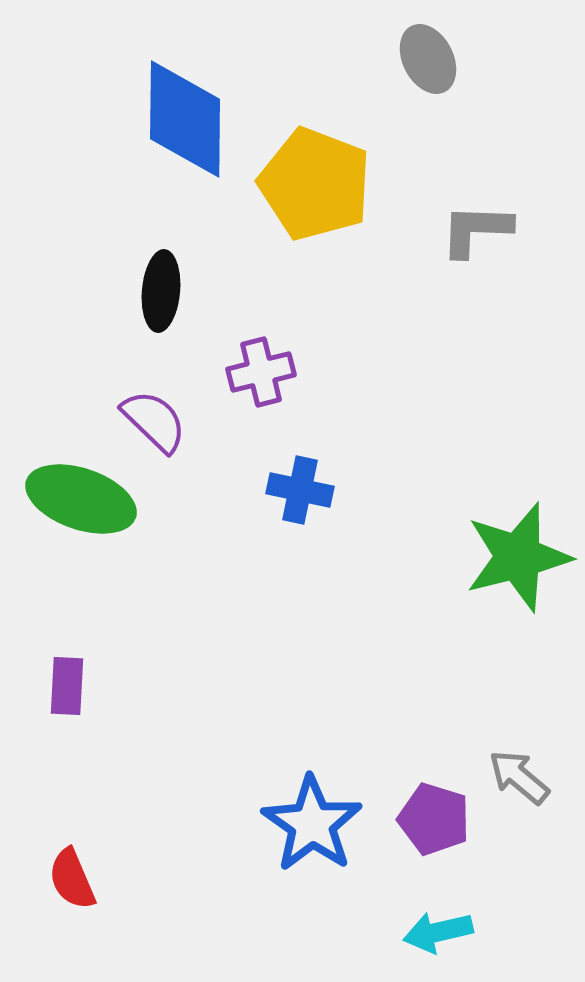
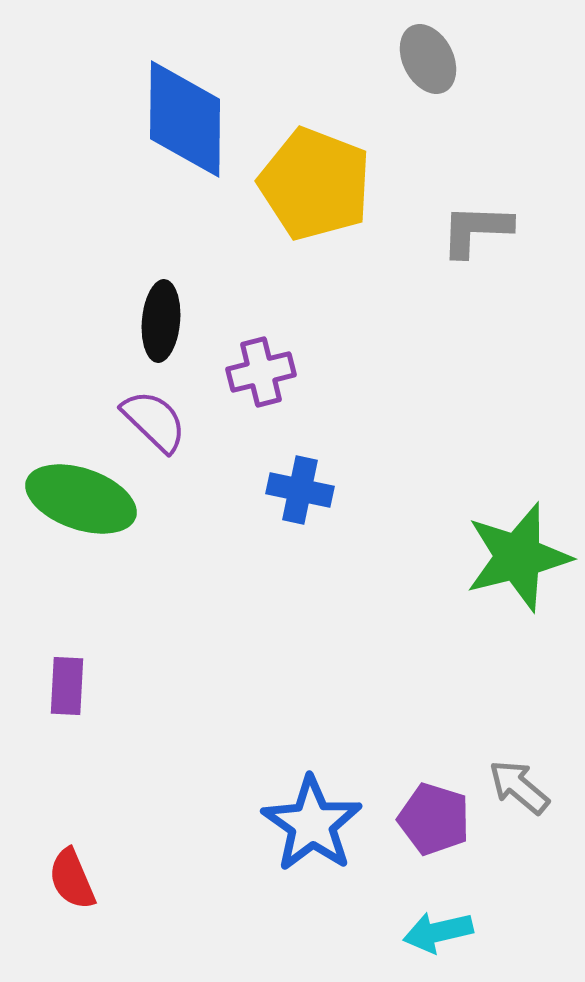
black ellipse: moved 30 px down
gray arrow: moved 10 px down
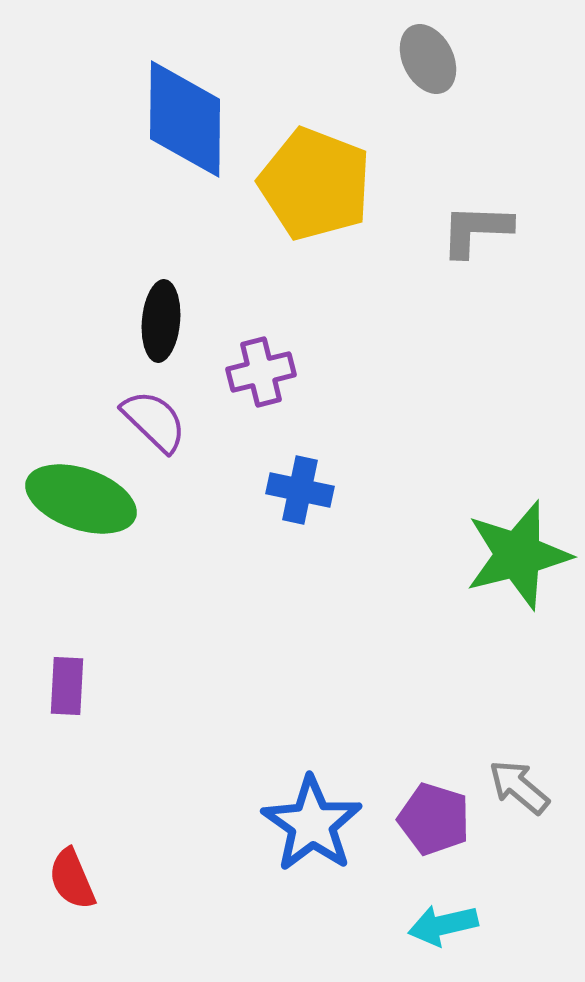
green star: moved 2 px up
cyan arrow: moved 5 px right, 7 px up
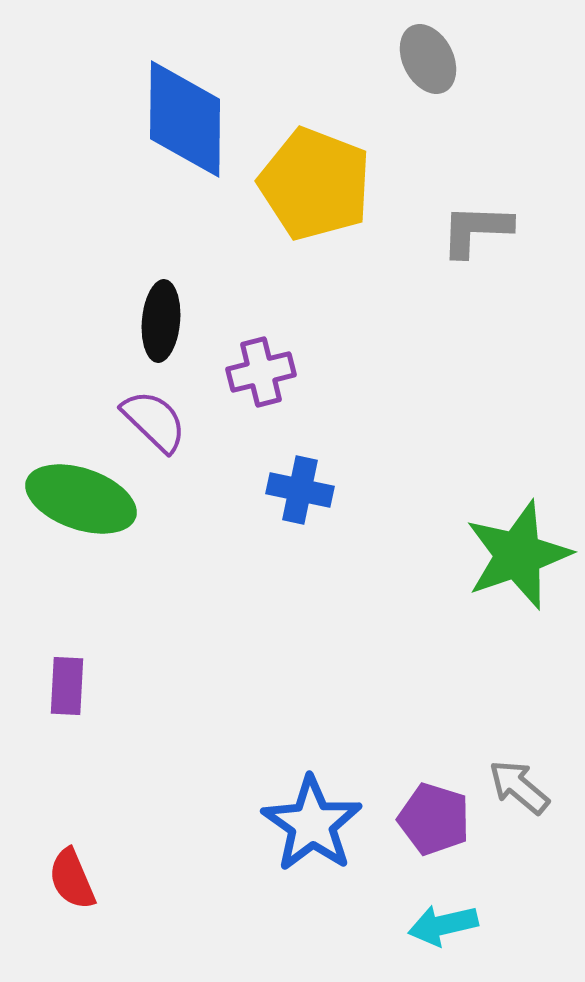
green star: rotated 5 degrees counterclockwise
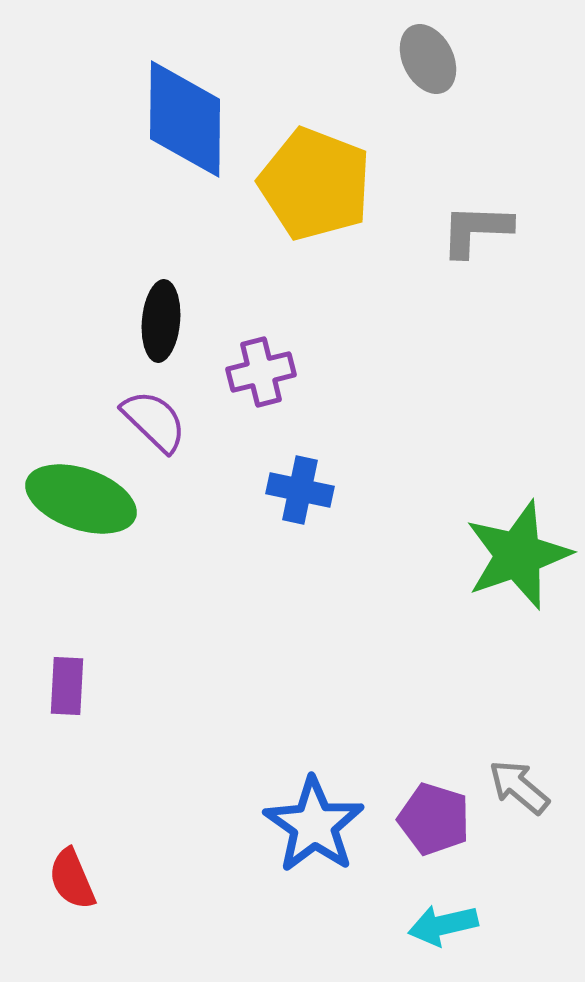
blue star: moved 2 px right, 1 px down
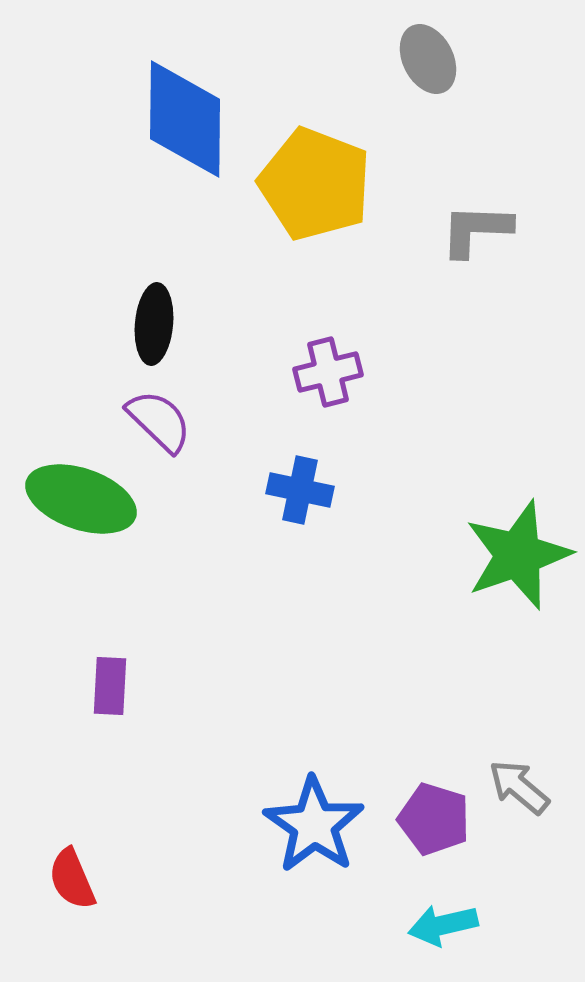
black ellipse: moved 7 px left, 3 px down
purple cross: moved 67 px right
purple semicircle: moved 5 px right
purple rectangle: moved 43 px right
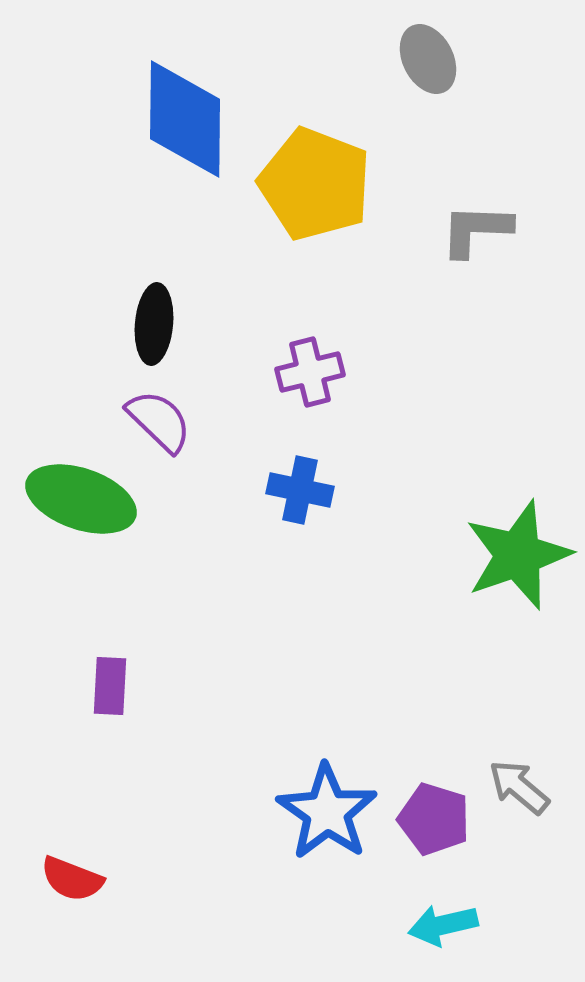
purple cross: moved 18 px left
blue star: moved 13 px right, 13 px up
red semicircle: rotated 46 degrees counterclockwise
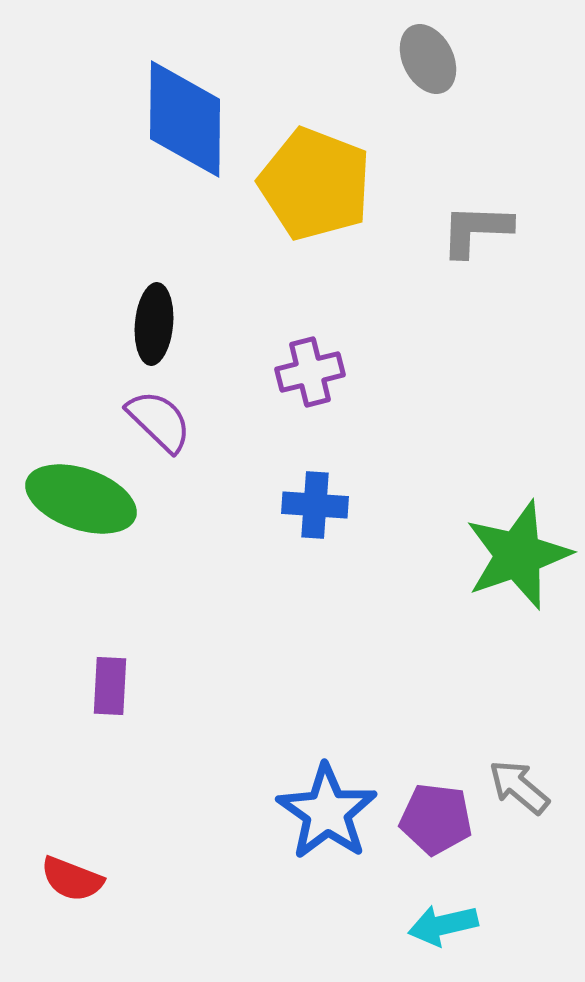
blue cross: moved 15 px right, 15 px down; rotated 8 degrees counterclockwise
purple pentagon: moved 2 px right; rotated 10 degrees counterclockwise
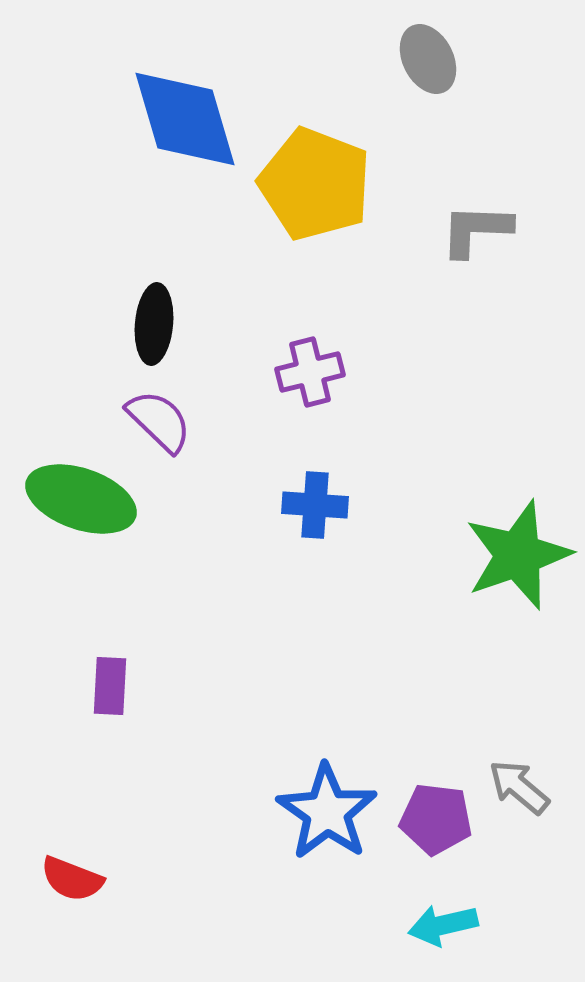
blue diamond: rotated 17 degrees counterclockwise
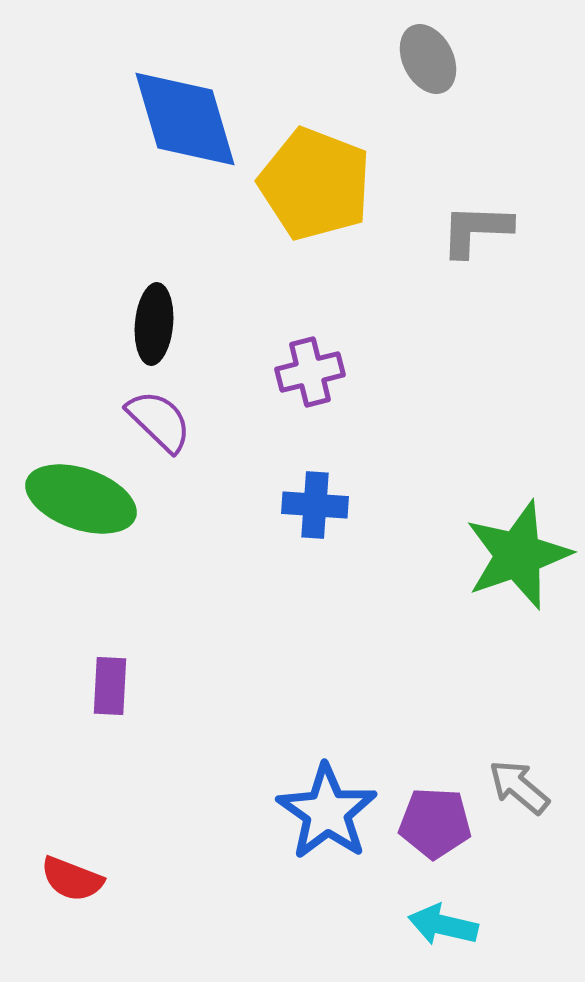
purple pentagon: moved 1 px left, 4 px down; rotated 4 degrees counterclockwise
cyan arrow: rotated 26 degrees clockwise
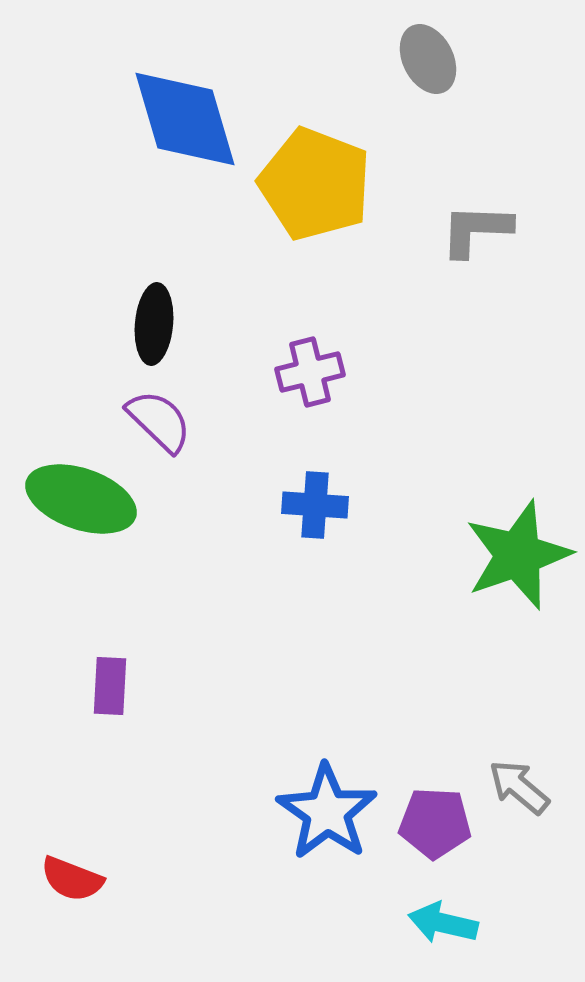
cyan arrow: moved 2 px up
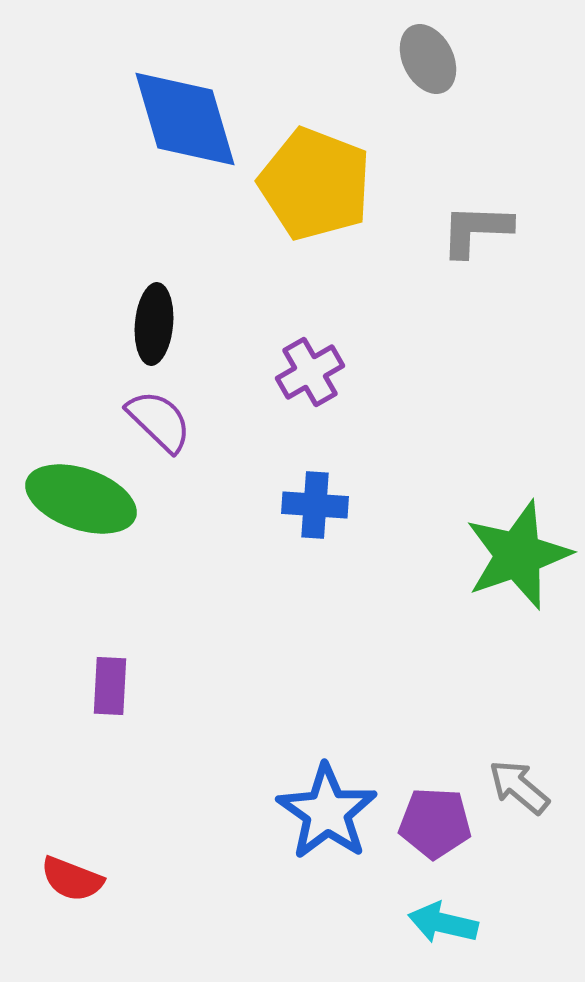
purple cross: rotated 16 degrees counterclockwise
